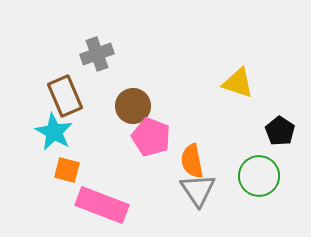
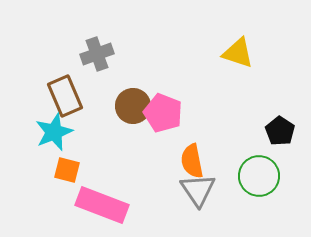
yellow triangle: moved 30 px up
cyan star: rotated 21 degrees clockwise
pink pentagon: moved 12 px right, 24 px up
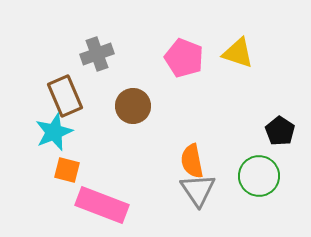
pink pentagon: moved 21 px right, 55 px up
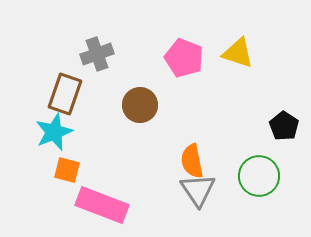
brown rectangle: moved 2 px up; rotated 42 degrees clockwise
brown circle: moved 7 px right, 1 px up
black pentagon: moved 4 px right, 5 px up
